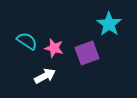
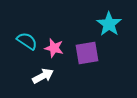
purple square: rotated 10 degrees clockwise
white arrow: moved 2 px left
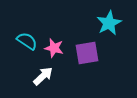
cyan star: moved 1 px up; rotated 10 degrees clockwise
white arrow: rotated 15 degrees counterclockwise
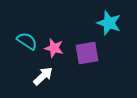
cyan star: rotated 25 degrees counterclockwise
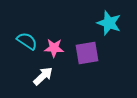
pink star: rotated 12 degrees counterclockwise
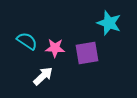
pink star: moved 1 px right
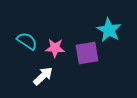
cyan star: moved 7 px down; rotated 10 degrees clockwise
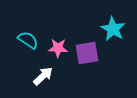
cyan star: moved 4 px right, 1 px up
cyan semicircle: moved 1 px right, 1 px up
pink star: moved 3 px right
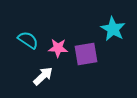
purple square: moved 1 px left, 1 px down
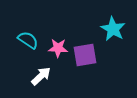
purple square: moved 1 px left, 1 px down
white arrow: moved 2 px left
